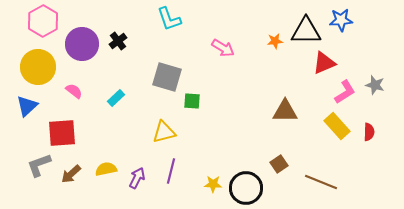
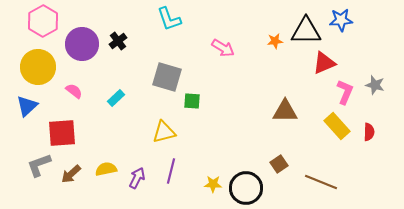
pink L-shape: rotated 35 degrees counterclockwise
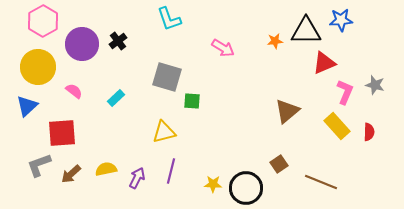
brown triangle: moved 2 px right; rotated 40 degrees counterclockwise
